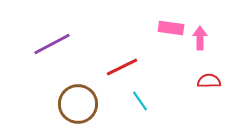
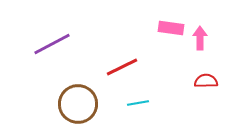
red semicircle: moved 3 px left
cyan line: moved 2 px left, 2 px down; rotated 65 degrees counterclockwise
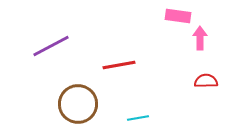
pink rectangle: moved 7 px right, 12 px up
purple line: moved 1 px left, 2 px down
red line: moved 3 px left, 2 px up; rotated 16 degrees clockwise
cyan line: moved 15 px down
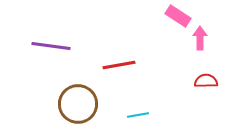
pink rectangle: rotated 25 degrees clockwise
purple line: rotated 36 degrees clockwise
cyan line: moved 3 px up
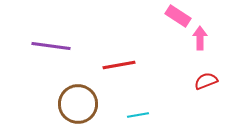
red semicircle: rotated 20 degrees counterclockwise
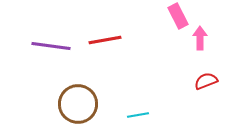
pink rectangle: rotated 30 degrees clockwise
red line: moved 14 px left, 25 px up
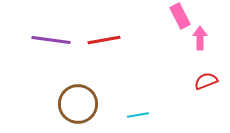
pink rectangle: moved 2 px right
red line: moved 1 px left
purple line: moved 6 px up
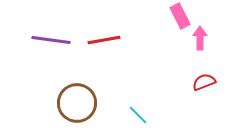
red semicircle: moved 2 px left, 1 px down
brown circle: moved 1 px left, 1 px up
cyan line: rotated 55 degrees clockwise
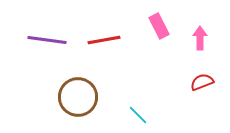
pink rectangle: moved 21 px left, 10 px down
purple line: moved 4 px left
red semicircle: moved 2 px left
brown circle: moved 1 px right, 6 px up
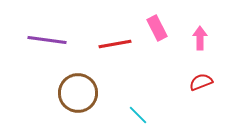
pink rectangle: moved 2 px left, 2 px down
red line: moved 11 px right, 4 px down
red semicircle: moved 1 px left
brown circle: moved 4 px up
